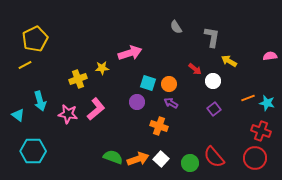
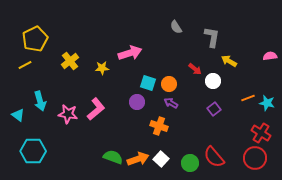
yellow cross: moved 8 px left, 18 px up; rotated 18 degrees counterclockwise
red cross: moved 2 px down; rotated 12 degrees clockwise
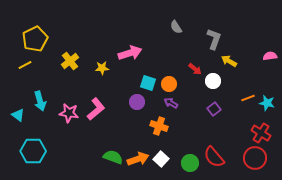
gray L-shape: moved 2 px right, 2 px down; rotated 10 degrees clockwise
pink star: moved 1 px right, 1 px up
